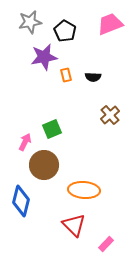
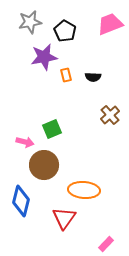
pink arrow: rotated 78 degrees clockwise
red triangle: moved 10 px left, 7 px up; rotated 20 degrees clockwise
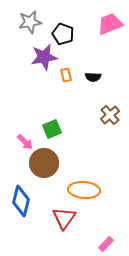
black pentagon: moved 2 px left, 3 px down; rotated 10 degrees counterclockwise
pink arrow: rotated 30 degrees clockwise
brown circle: moved 2 px up
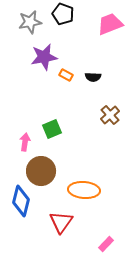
black pentagon: moved 20 px up
orange rectangle: rotated 48 degrees counterclockwise
pink arrow: rotated 126 degrees counterclockwise
brown circle: moved 3 px left, 8 px down
red triangle: moved 3 px left, 4 px down
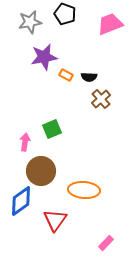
black pentagon: moved 2 px right
black semicircle: moved 4 px left
brown cross: moved 9 px left, 16 px up
blue diamond: rotated 40 degrees clockwise
red triangle: moved 6 px left, 2 px up
pink rectangle: moved 1 px up
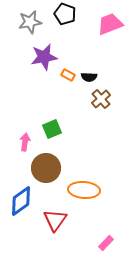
orange rectangle: moved 2 px right
brown circle: moved 5 px right, 3 px up
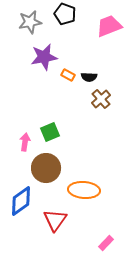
pink trapezoid: moved 1 px left, 2 px down
green square: moved 2 px left, 3 px down
